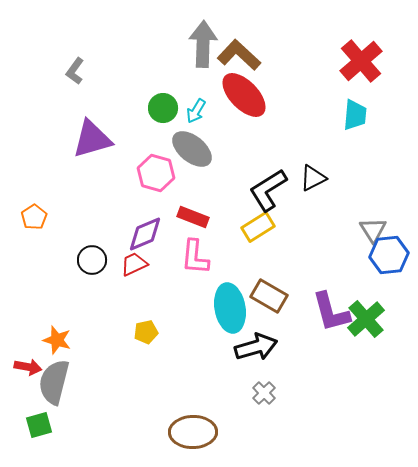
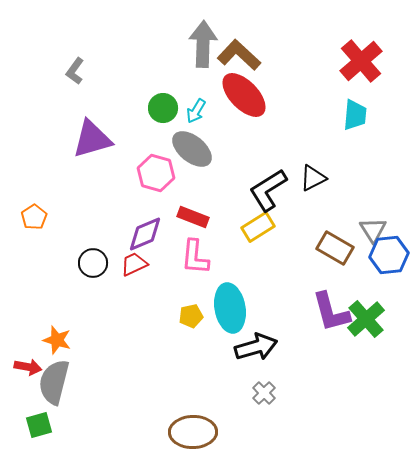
black circle: moved 1 px right, 3 px down
brown rectangle: moved 66 px right, 48 px up
yellow pentagon: moved 45 px right, 16 px up
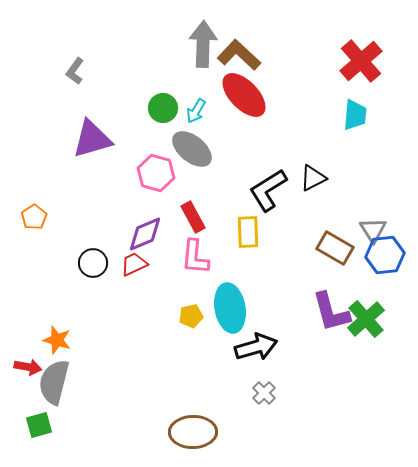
red rectangle: rotated 40 degrees clockwise
yellow rectangle: moved 10 px left, 5 px down; rotated 60 degrees counterclockwise
blue hexagon: moved 4 px left
